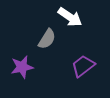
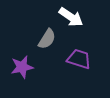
white arrow: moved 1 px right
purple trapezoid: moved 4 px left, 7 px up; rotated 55 degrees clockwise
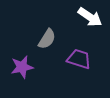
white arrow: moved 19 px right
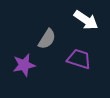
white arrow: moved 4 px left, 3 px down
purple star: moved 2 px right, 2 px up
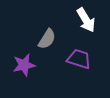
white arrow: rotated 25 degrees clockwise
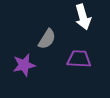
white arrow: moved 3 px left, 3 px up; rotated 15 degrees clockwise
purple trapezoid: rotated 15 degrees counterclockwise
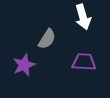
purple trapezoid: moved 5 px right, 3 px down
purple star: rotated 10 degrees counterclockwise
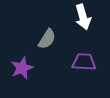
purple star: moved 2 px left, 3 px down
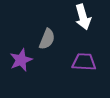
gray semicircle: rotated 10 degrees counterclockwise
purple star: moved 1 px left, 8 px up
